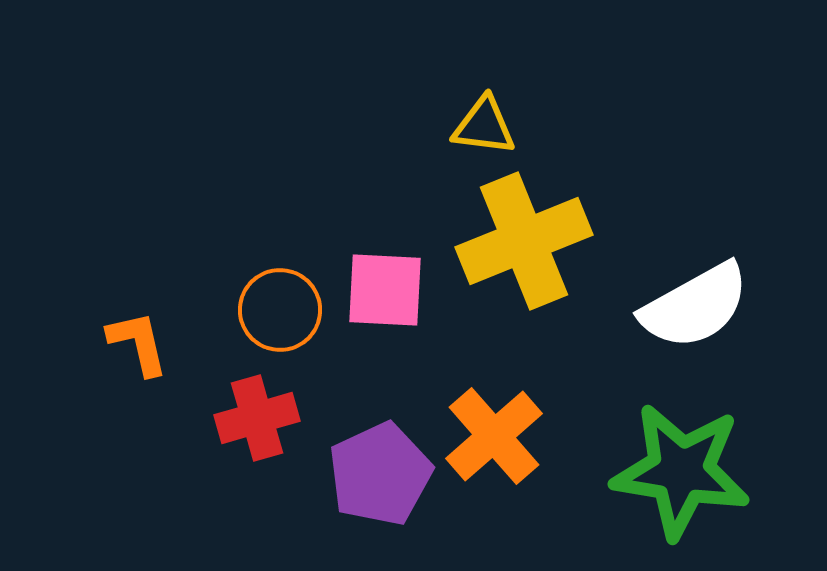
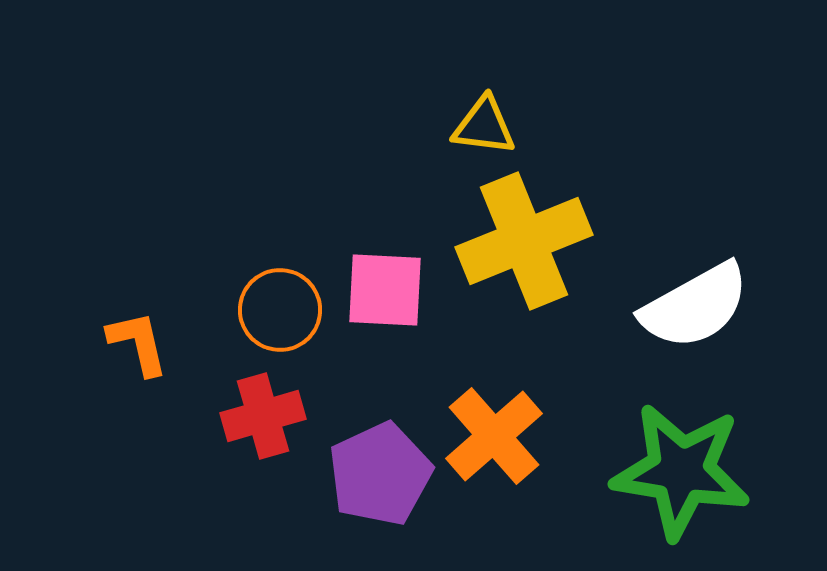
red cross: moved 6 px right, 2 px up
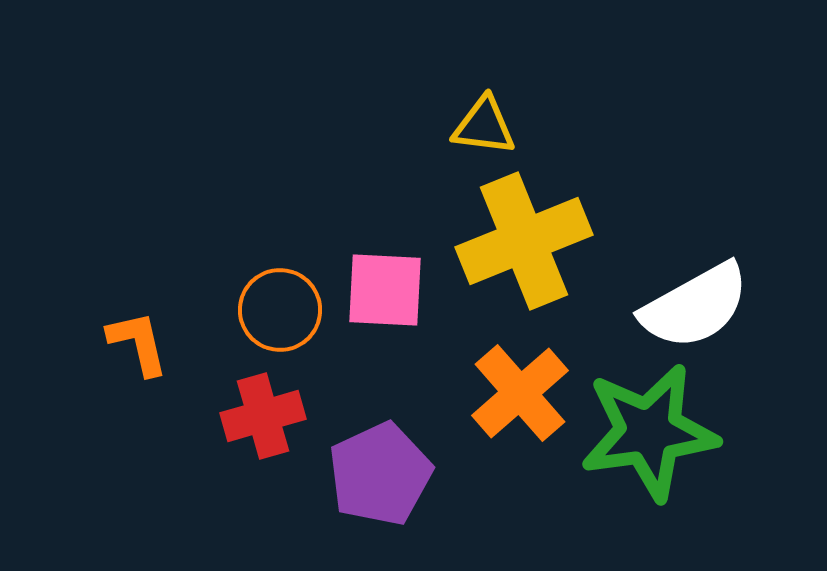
orange cross: moved 26 px right, 43 px up
green star: moved 32 px left, 39 px up; rotated 17 degrees counterclockwise
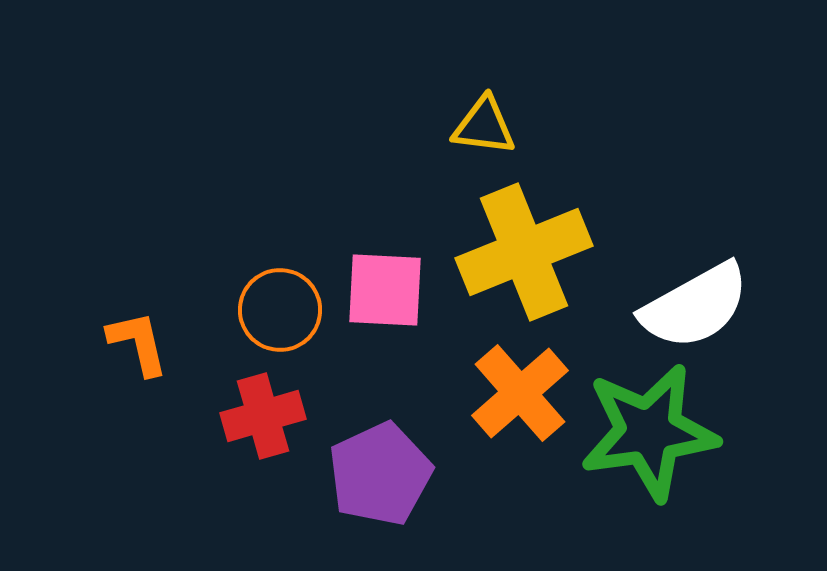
yellow cross: moved 11 px down
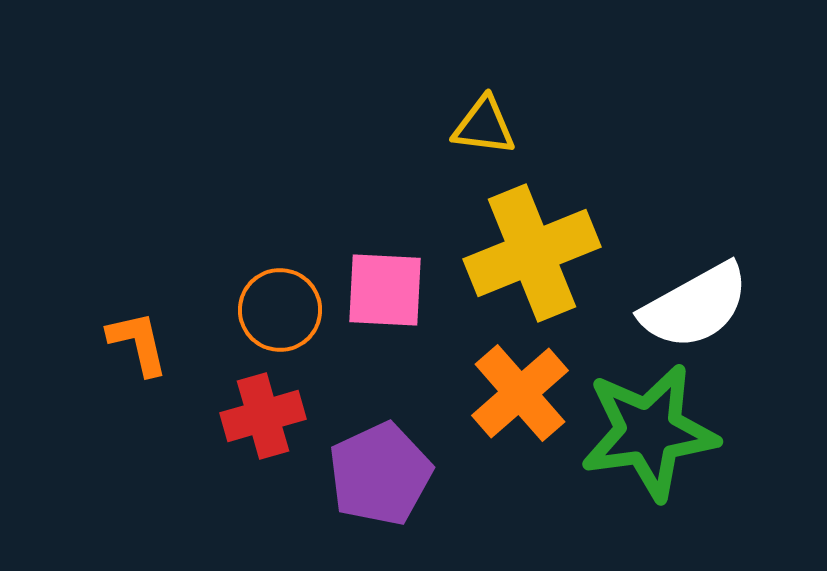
yellow cross: moved 8 px right, 1 px down
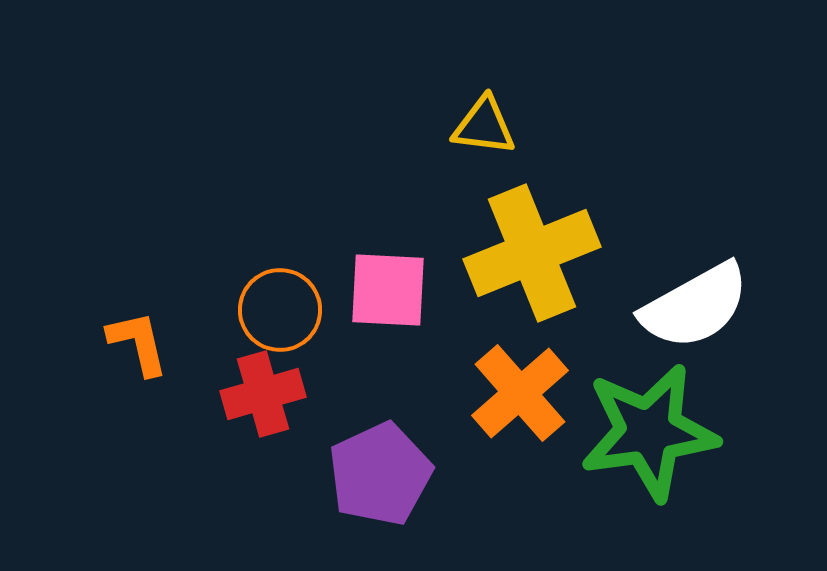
pink square: moved 3 px right
red cross: moved 22 px up
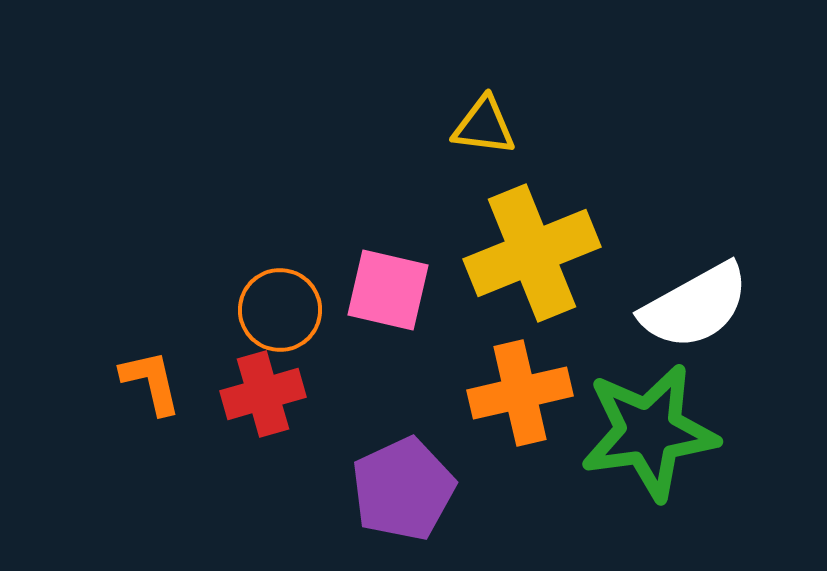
pink square: rotated 10 degrees clockwise
orange L-shape: moved 13 px right, 39 px down
orange cross: rotated 28 degrees clockwise
purple pentagon: moved 23 px right, 15 px down
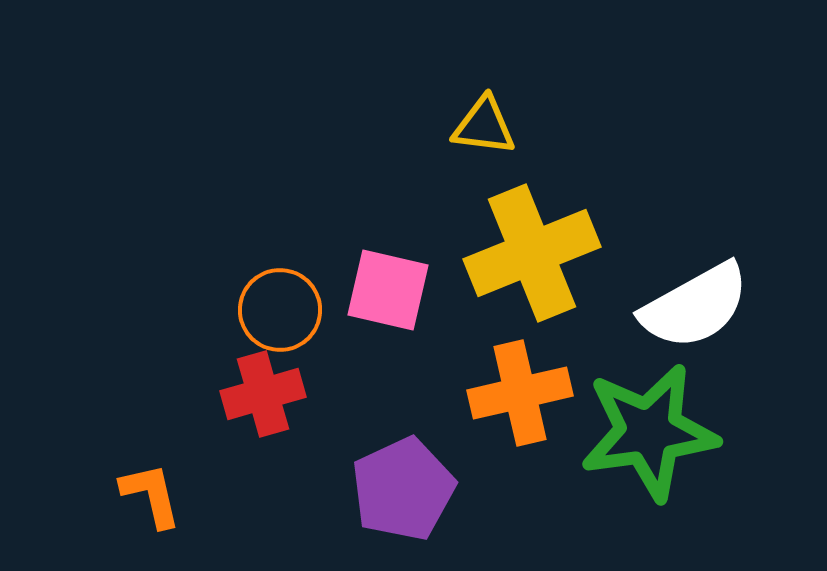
orange L-shape: moved 113 px down
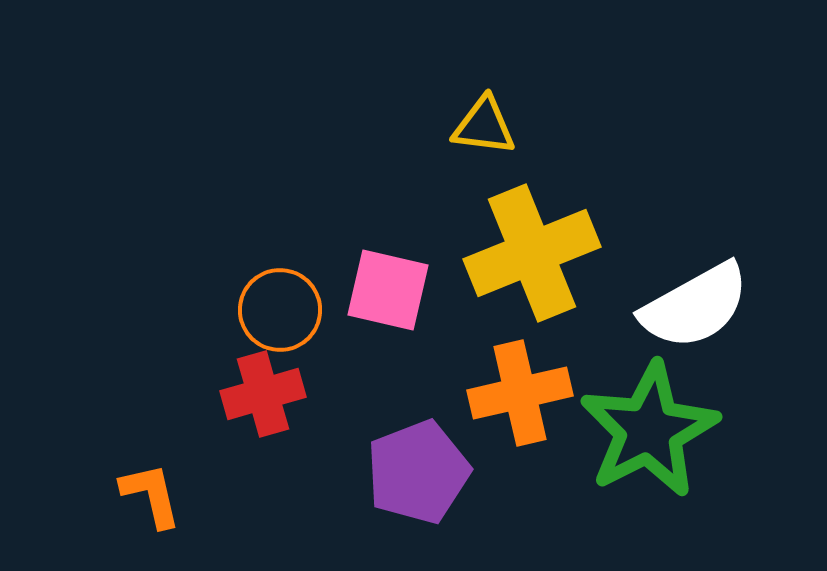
green star: moved 2 px up; rotated 19 degrees counterclockwise
purple pentagon: moved 15 px right, 17 px up; rotated 4 degrees clockwise
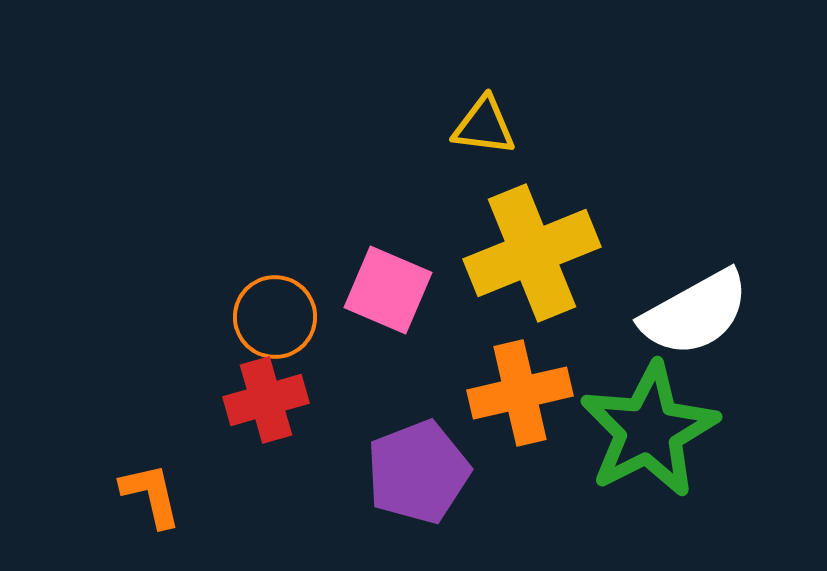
pink square: rotated 10 degrees clockwise
white semicircle: moved 7 px down
orange circle: moved 5 px left, 7 px down
red cross: moved 3 px right, 6 px down
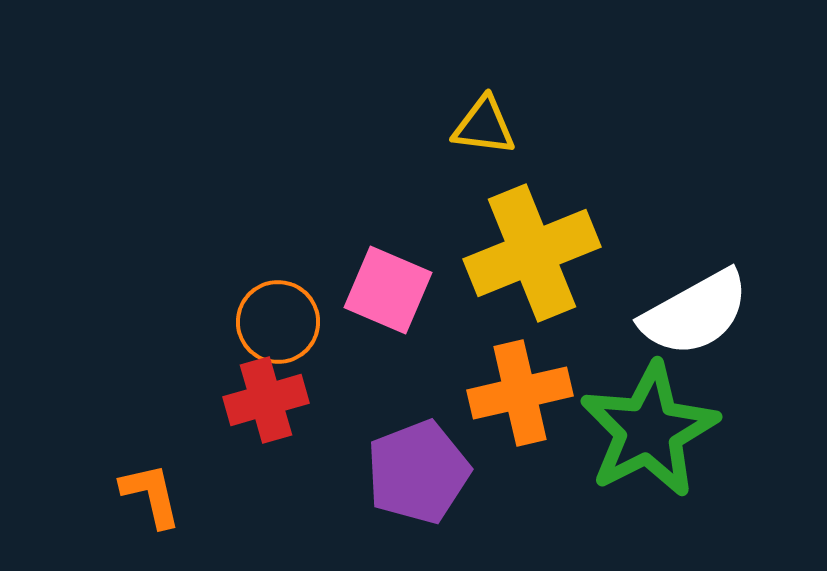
orange circle: moved 3 px right, 5 px down
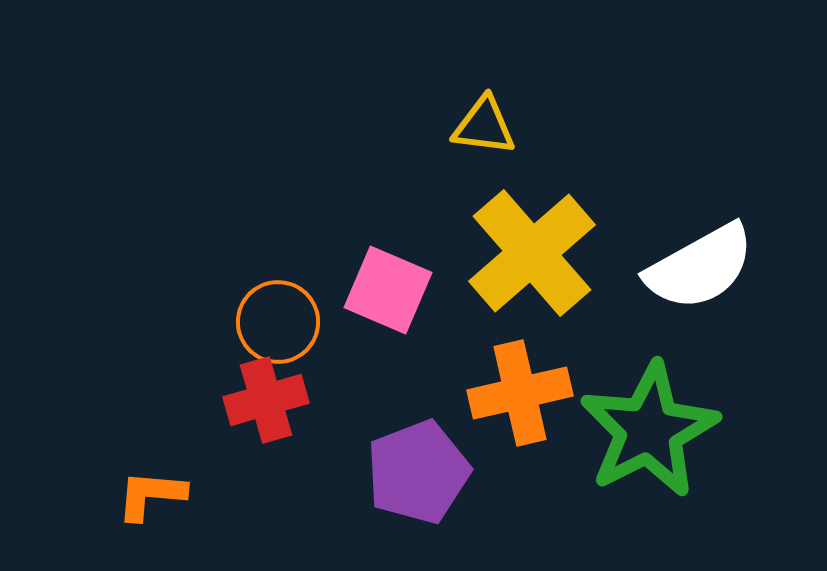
yellow cross: rotated 19 degrees counterclockwise
white semicircle: moved 5 px right, 46 px up
orange L-shape: rotated 72 degrees counterclockwise
